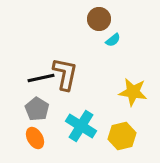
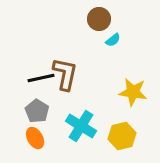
gray pentagon: moved 2 px down
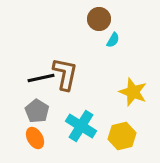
cyan semicircle: rotated 21 degrees counterclockwise
yellow star: rotated 12 degrees clockwise
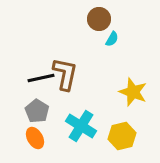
cyan semicircle: moved 1 px left, 1 px up
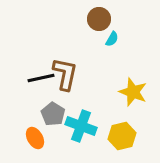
gray pentagon: moved 16 px right, 3 px down
cyan cross: rotated 12 degrees counterclockwise
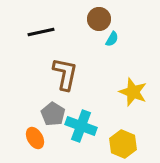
black line: moved 46 px up
yellow hexagon: moved 1 px right, 8 px down; rotated 24 degrees counterclockwise
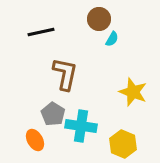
cyan cross: rotated 12 degrees counterclockwise
orange ellipse: moved 2 px down
